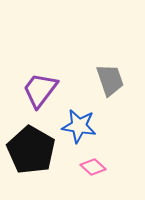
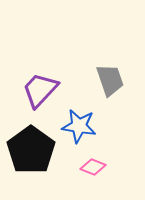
purple trapezoid: rotated 6 degrees clockwise
black pentagon: rotated 6 degrees clockwise
pink diamond: rotated 20 degrees counterclockwise
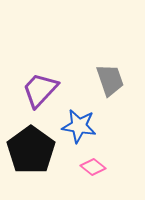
pink diamond: rotated 15 degrees clockwise
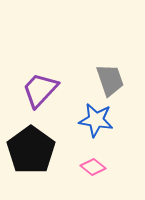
blue star: moved 17 px right, 6 px up
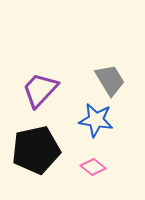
gray trapezoid: rotated 12 degrees counterclockwise
black pentagon: moved 5 px right; rotated 24 degrees clockwise
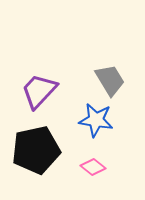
purple trapezoid: moved 1 px left, 1 px down
